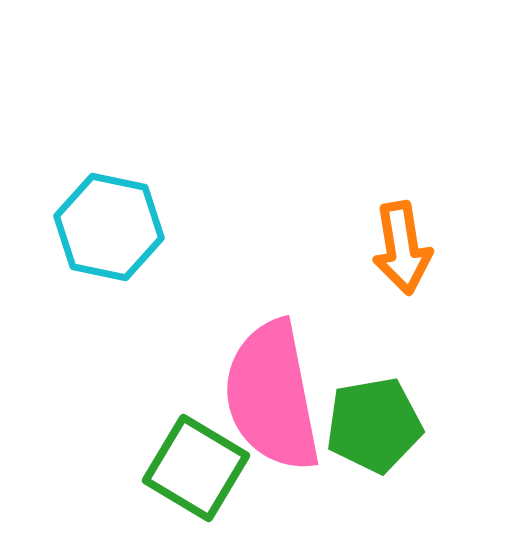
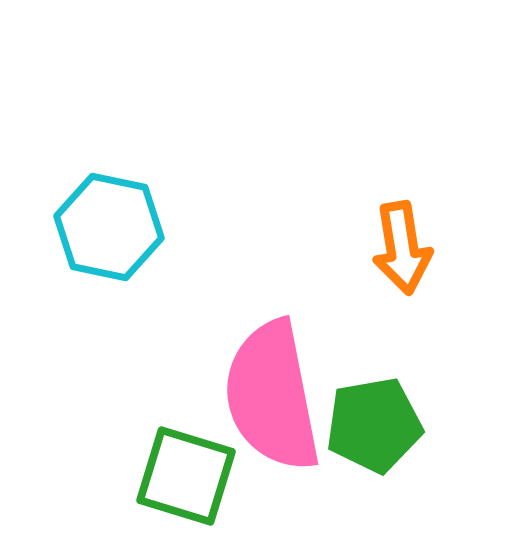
green square: moved 10 px left, 8 px down; rotated 14 degrees counterclockwise
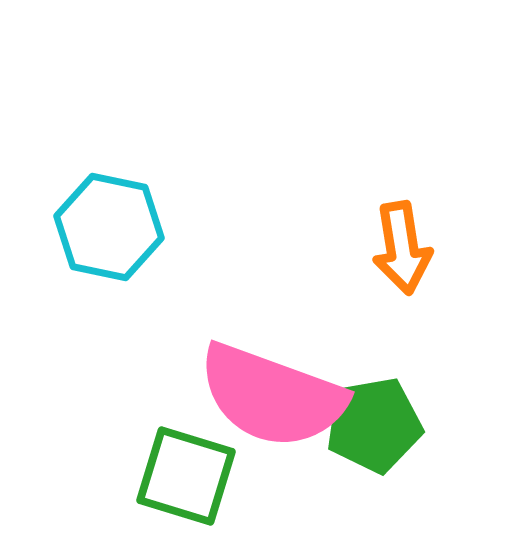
pink semicircle: rotated 59 degrees counterclockwise
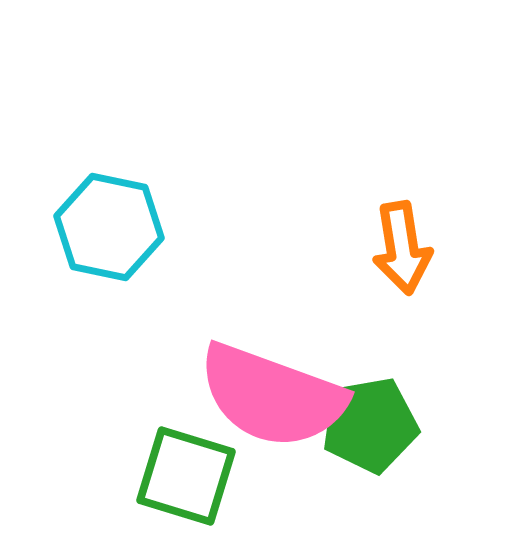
green pentagon: moved 4 px left
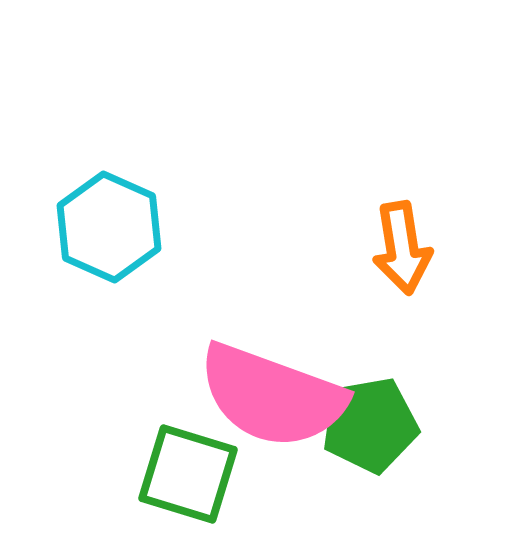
cyan hexagon: rotated 12 degrees clockwise
green square: moved 2 px right, 2 px up
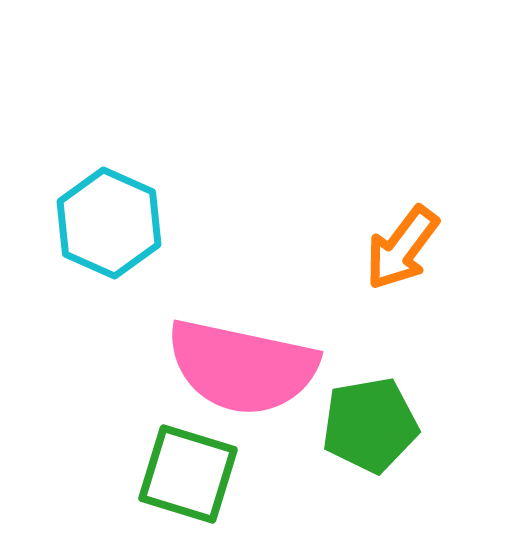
cyan hexagon: moved 4 px up
orange arrow: rotated 46 degrees clockwise
pink semicircle: moved 30 px left, 29 px up; rotated 8 degrees counterclockwise
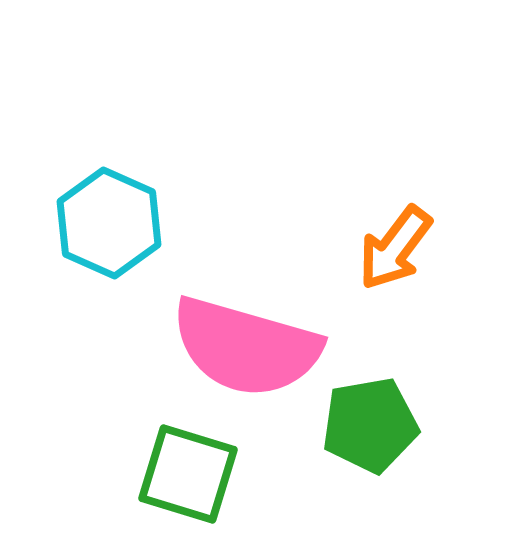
orange arrow: moved 7 px left
pink semicircle: moved 4 px right, 20 px up; rotated 4 degrees clockwise
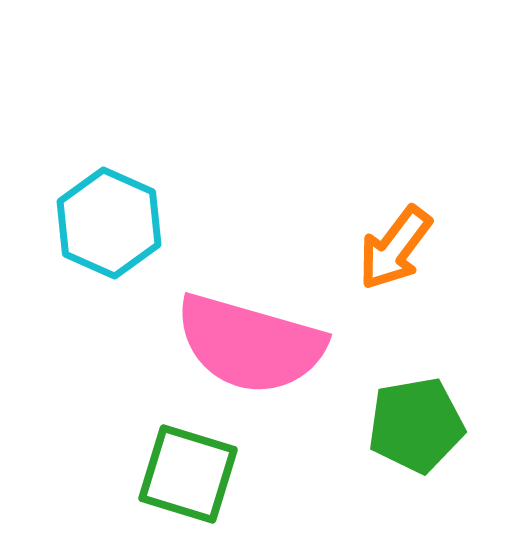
pink semicircle: moved 4 px right, 3 px up
green pentagon: moved 46 px right
